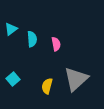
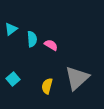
pink semicircle: moved 5 px left, 1 px down; rotated 48 degrees counterclockwise
gray triangle: moved 1 px right, 1 px up
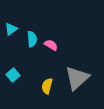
cyan square: moved 4 px up
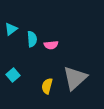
pink semicircle: rotated 144 degrees clockwise
gray triangle: moved 2 px left
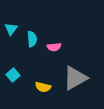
cyan triangle: rotated 16 degrees counterclockwise
pink semicircle: moved 3 px right, 2 px down
gray triangle: rotated 12 degrees clockwise
yellow semicircle: moved 4 px left, 1 px down; rotated 91 degrees counterclockwise
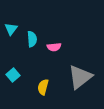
gray triangle: moved 5 px right, 1 px up; rotated 8 degrees counterclockwise
yellow semicircle: rotated 91 degrees clockwise
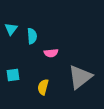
cyan semicircle: moved 3 px up
pink semicircle: moved 3 px left, 6 px down
cyan square: rotated 32 degrees clockwise
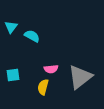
cyan triangle: moved 2 px up
cyan semicircle: rotated 56 degrees counterclockwise
pink semicircle: moved 16 px down
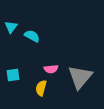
gray triangle: rotated 12 degrees counterclockwise
yellow semicircle: moved 2 px left, 1 px down
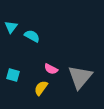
pink semicircle: rotated 32 degrees clockwise
cyan square: rotated 24 degrees clockwise
yellow semicircle: rotated 21 degrees clockwise
